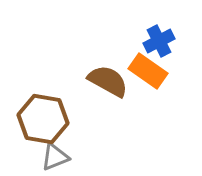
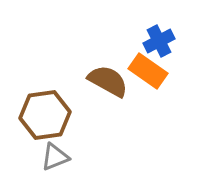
brown hexagon: moved 2 px right, 4 px up; rotated 18 degrees counterclockwise
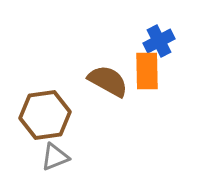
orange rectangle: moved 1 px left; rotated 54 degrees clockwise
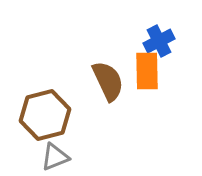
brown semicircle: rotated 36 degrees clockwise
brown hexagon: rotated 6 degrees counterclockwise
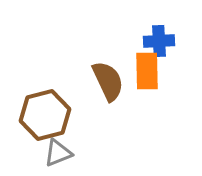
blue cross: rotated 24 degrees clockwise
gray triangle: moved 3 px right, 4 px up
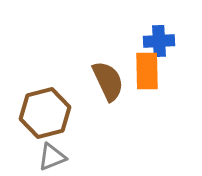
brown hexagon: moved 2 px up
gray triangle: moved 6 px left, 4 px down
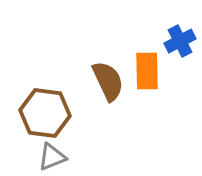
blue cross: moved 21 px right; rotated 24 degrees counterclockwise
brown hexagon: rotated 21 degrees clockwise
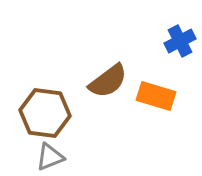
orange rectangle: moved 9 px right, 25 px down; rotated 72 degrees counterclockwise
brown semicircle: rotated 78 degrees clockwise
gray triangle: moved 2 px left
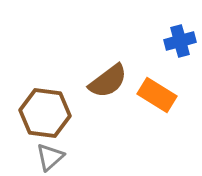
blue cross: rotated 12 degrees clockwise
orange rectangle: moved 1 px right, 1 px up; rotated 15 degrees clockwise
gray triangle: rotated 20 degrees counterclockwise
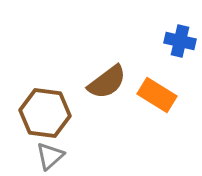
blue cross: rotated 28 degrees clockwise
brown semicircle: moved 1 px left, 1 px down
gray triangle: moved 1 px up
